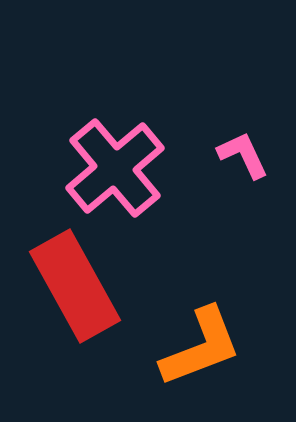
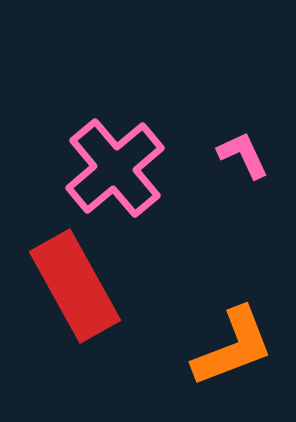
orange L-shape: moved 32 px right
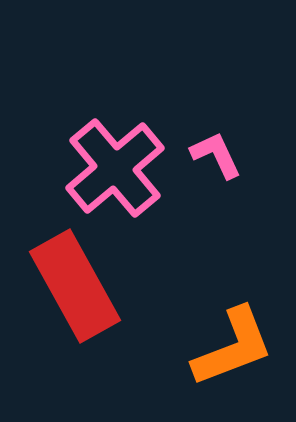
pink L-shape: moved 27 px left
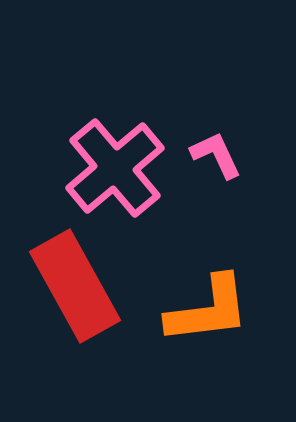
orange L-shape: moved 25 px left, 37 px up; rotated 14 degrees clockwise
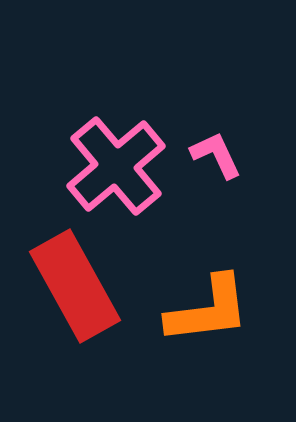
pink cross: moved 1 px right, 2 px up
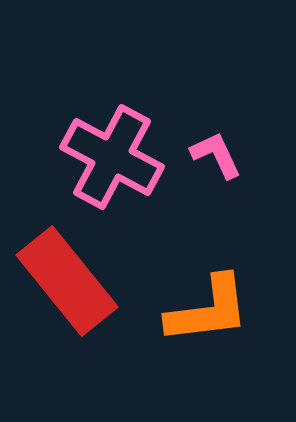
pink cross: moved 4 px left, 9 px up; rotated 22 degrees counterclockwise
red rectangle: moved 8 px left, 5 px up; rotated 10 degrees counterclockwise
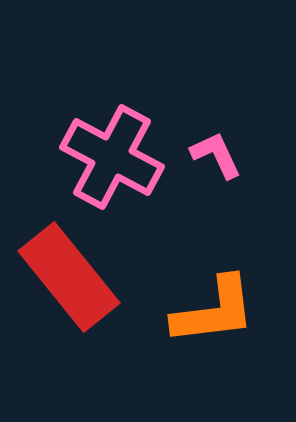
red rectangle: moved 2 px right, 4 px up
orange L-shape: moved 6 px right, 1 px down
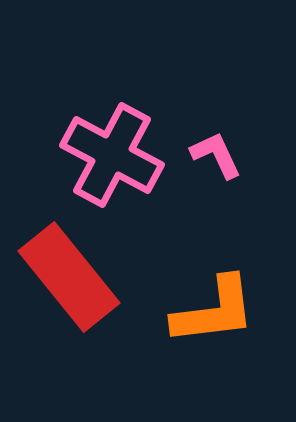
pink cross: moved 2 px up
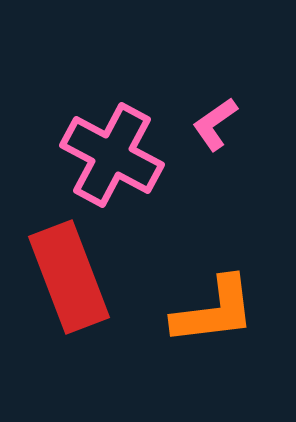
pink L-shape: moved 1 px left, 31 px up; rotated 100 degrees counterclockwise
red rectangle: rotated 18 degrees clockwise
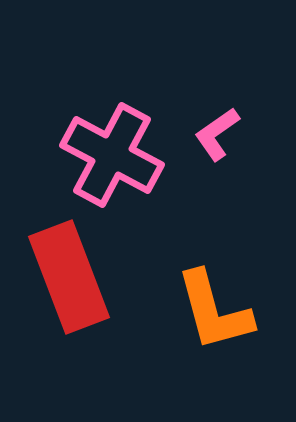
pink L-shape: moved 2 px right, 10 px down
orange L-shape: rotated 82 degrees clockwise
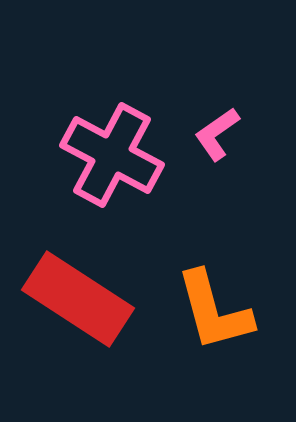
red rectangle: moved 9 px right, 22 px down; rotated 36 degrees counterclockwise
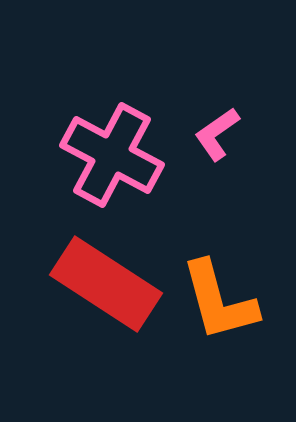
red rectangle: moved 28 px right, 15 px up
orange L-shape: moved 5 px right, 10 px up
